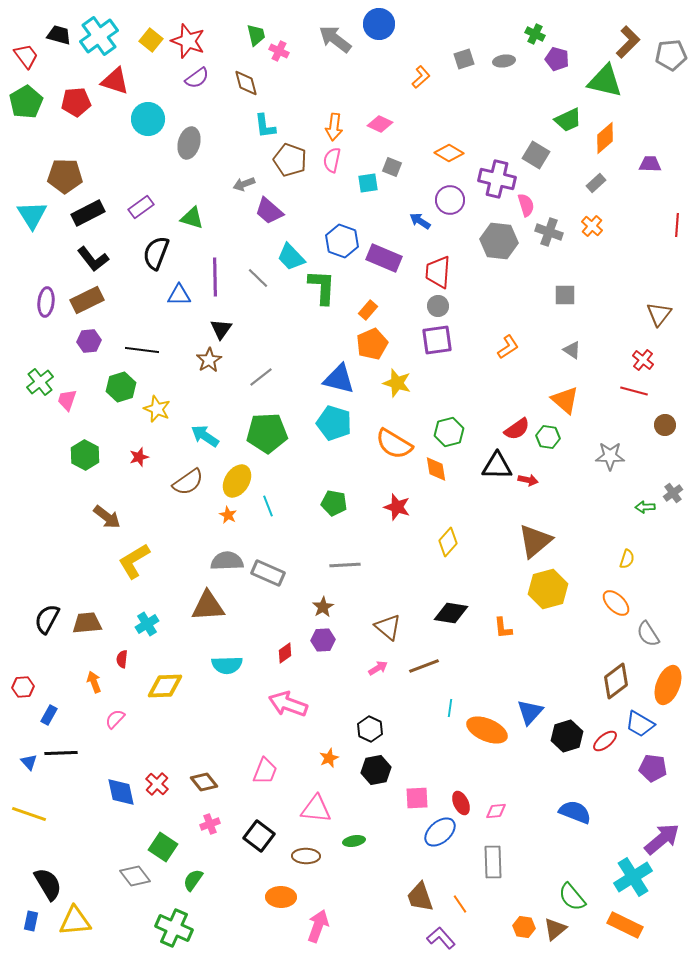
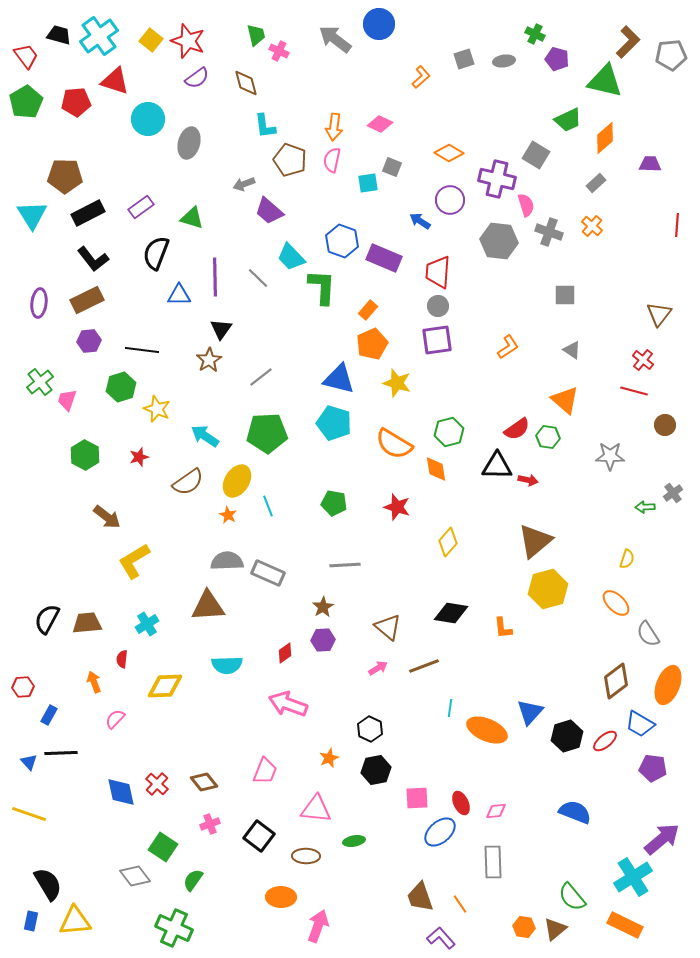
purple ellipse at (46, 302): moved 7 px left, 1 px down
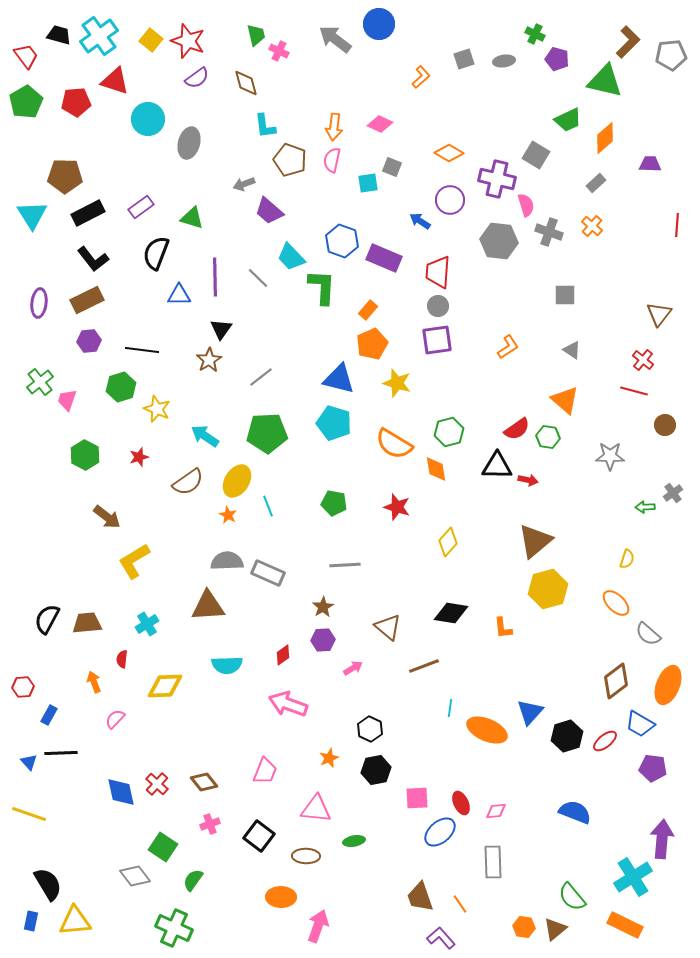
gray semicircle at (648, 634): rotated 16 degrees counterclockwise
red diamond at (285, 653): moved 2 px left, 2 px down
pink arrow at (378, 668): moved 25 px left
purple arrow at (662, 839): rotated 45 degrees counterclockwise
